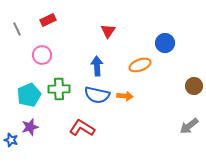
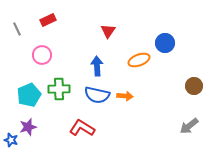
orange ellipse: moved 1 px left, 5 px up
purple star: moved 2 px left
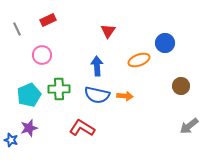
brown circle: moved 13 px left
purple star: moved 1 px right, 1 px down
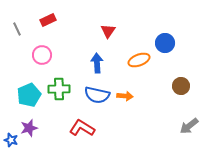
blue arrow: moved 3 px up
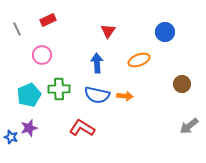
blue circle: moved 11 px up
brown circle: moved 1 px right, 2 px up
blue star: moved 3 px up
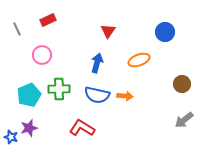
blue arrow: rotated 18 degrees clockwise
gray arrow: moved 5 px left, 6 px up
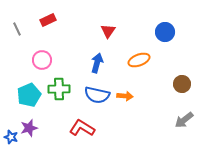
pink circle: moved 5 px down
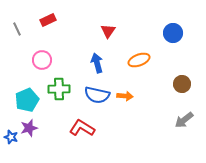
blue circle: moved 8 px right, 1 px down
blue arrow: rotated 30 degrees counterclockwise
cyan pentagon: moved 2 px left, 5 px down
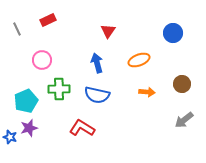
orange arrow: moved 22 px right, 4 px up
cyan pentagon: moved 1 px left, 1 px down
blue star: moved 1 px left
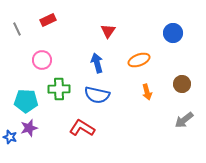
orange arrow: rotated 70 degrees clockwise
cyan pentagon: rotated 25 degrees clockwise
